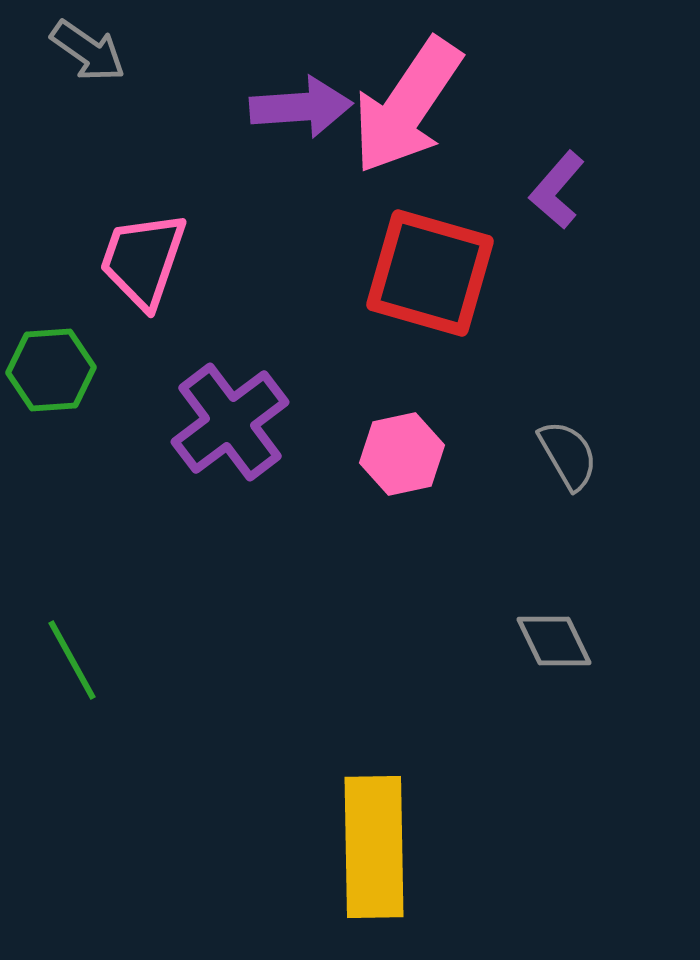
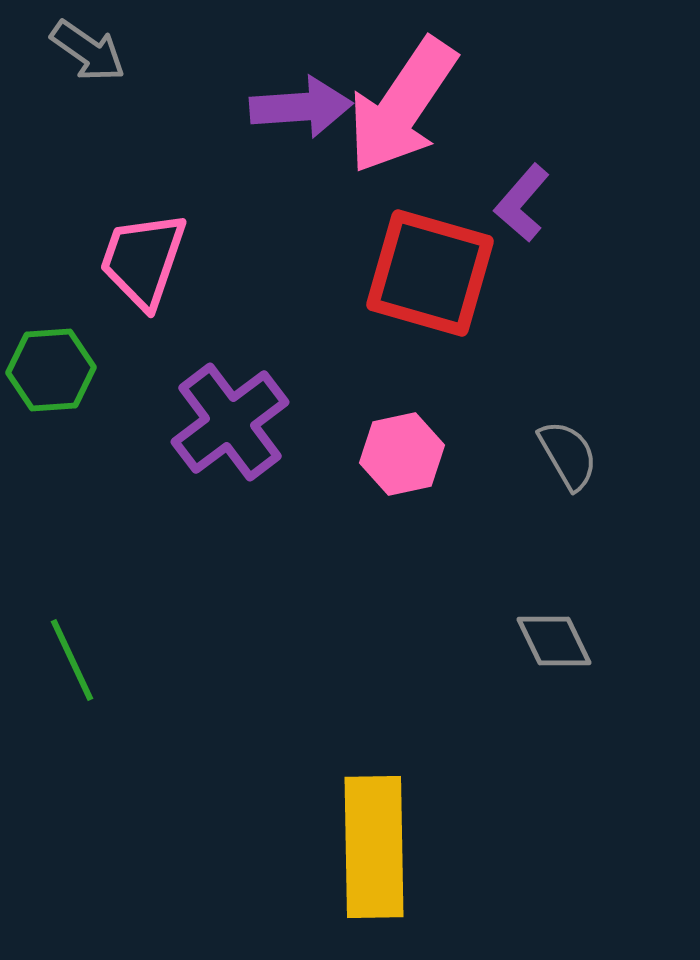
pink arrow: moved 5 px left
purple L-shape: moved 35 px left, 13 px down
green line: rotated 4 degrees clockwise
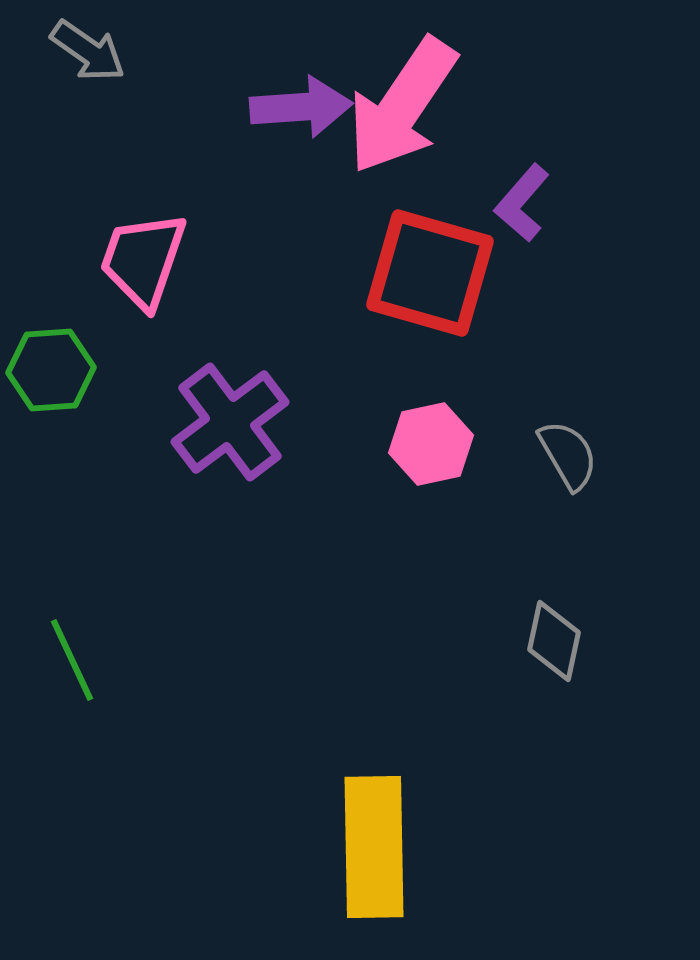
pink hexagon: moved 29 px right, 10 px up
gray diamond: rotated 38 degrees clockwise
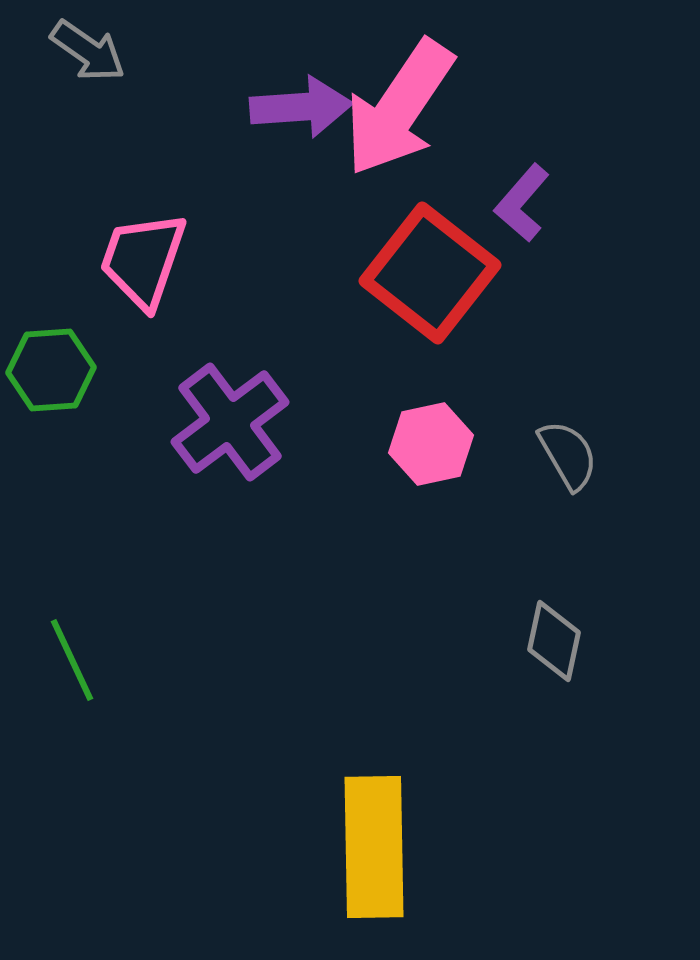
pink arrow: moved 3 px left, 2 px down
red square: rotated 22 degrees clockwise
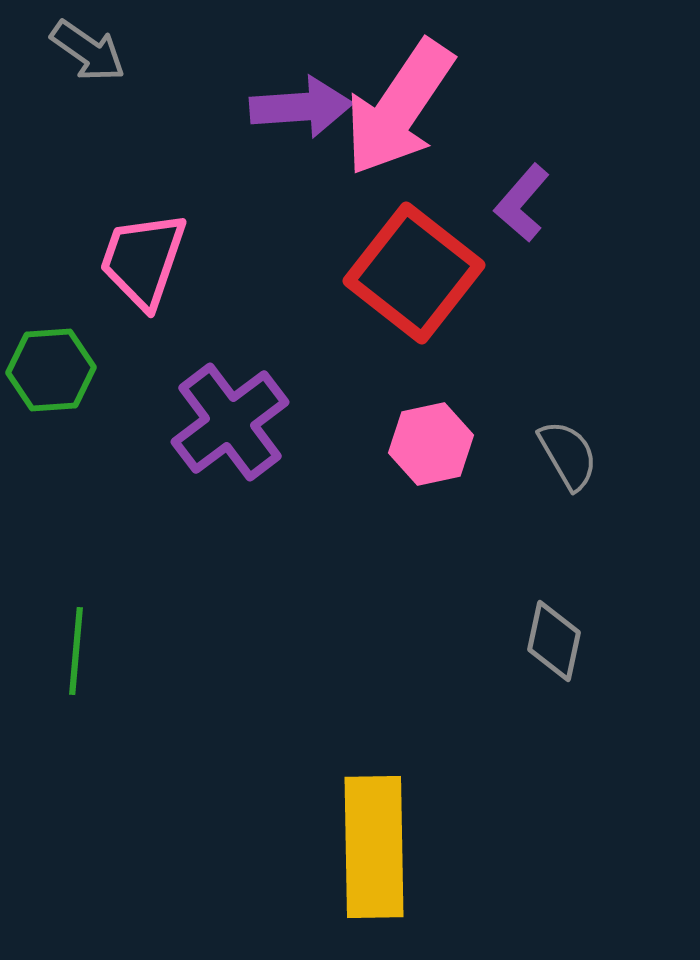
red square: moved 16 px left
green line: moved 4 px right, 9 px up; rotated 30 degrees clockwise
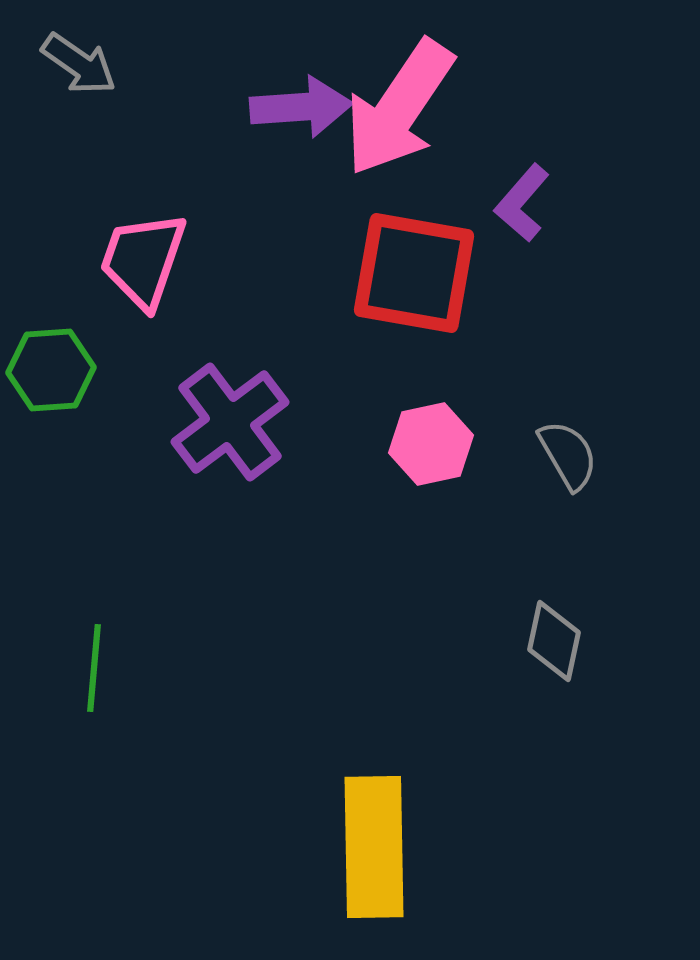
gray arrow: moved 9 px left, 13 px down
red square: rotated 28 degrees counterclockwise
green line: moved 18 px right, 17 px down
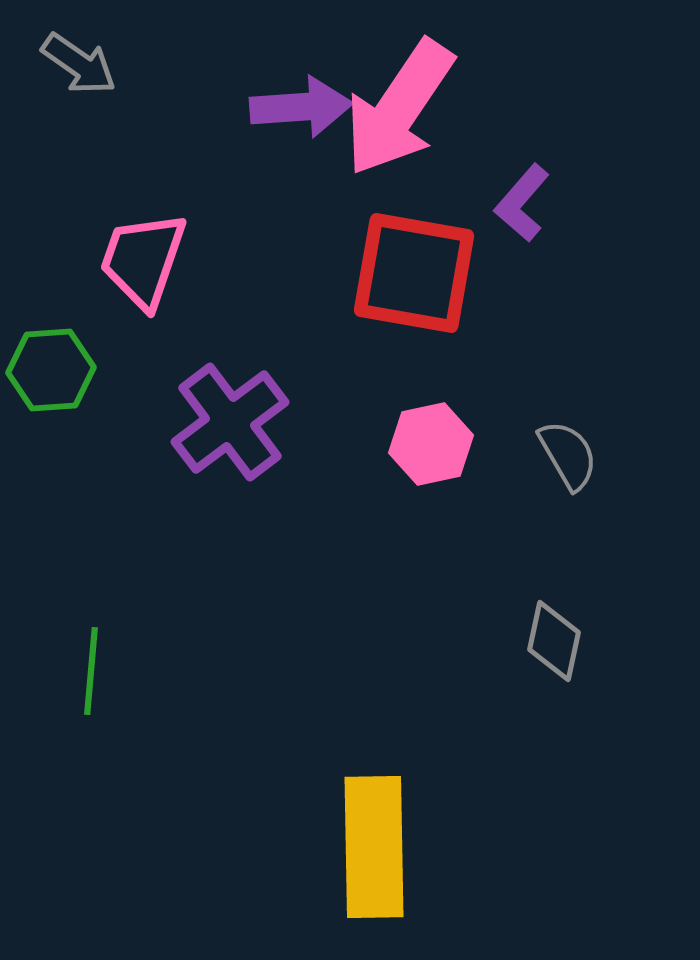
green line: moved 3 px left, 3 px down
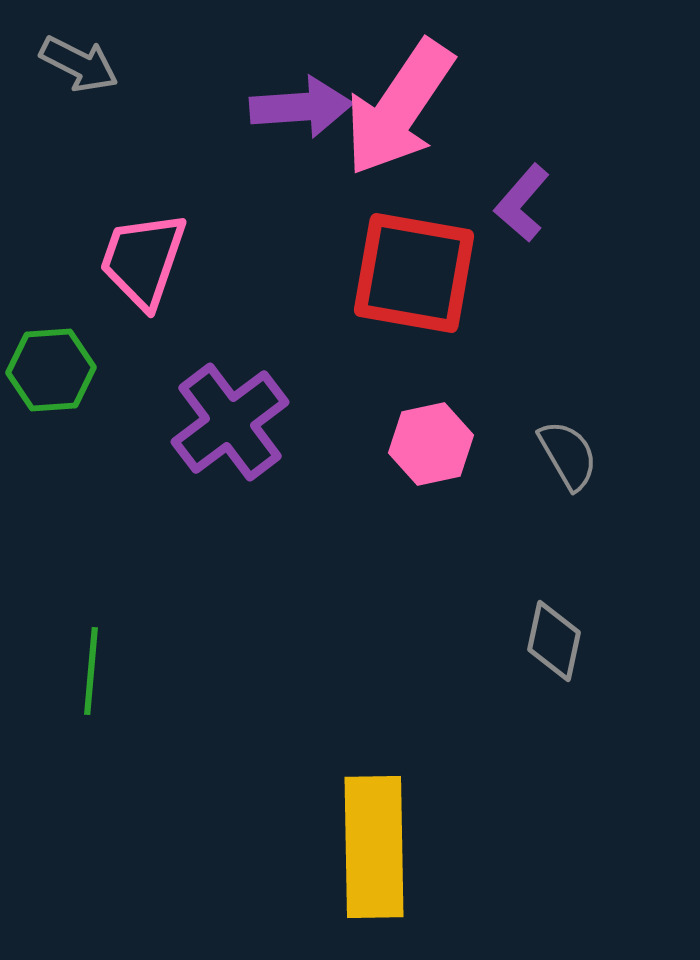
gray arrow: rotated 8 degrees counterclockwise
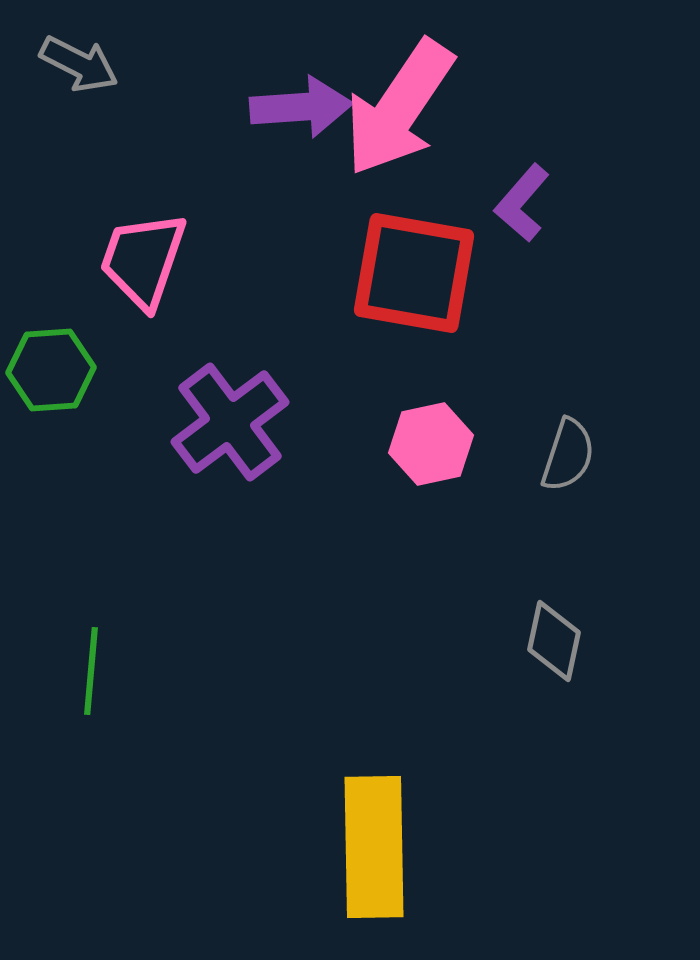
gray semicircle: rotated 48 degrees clockwise
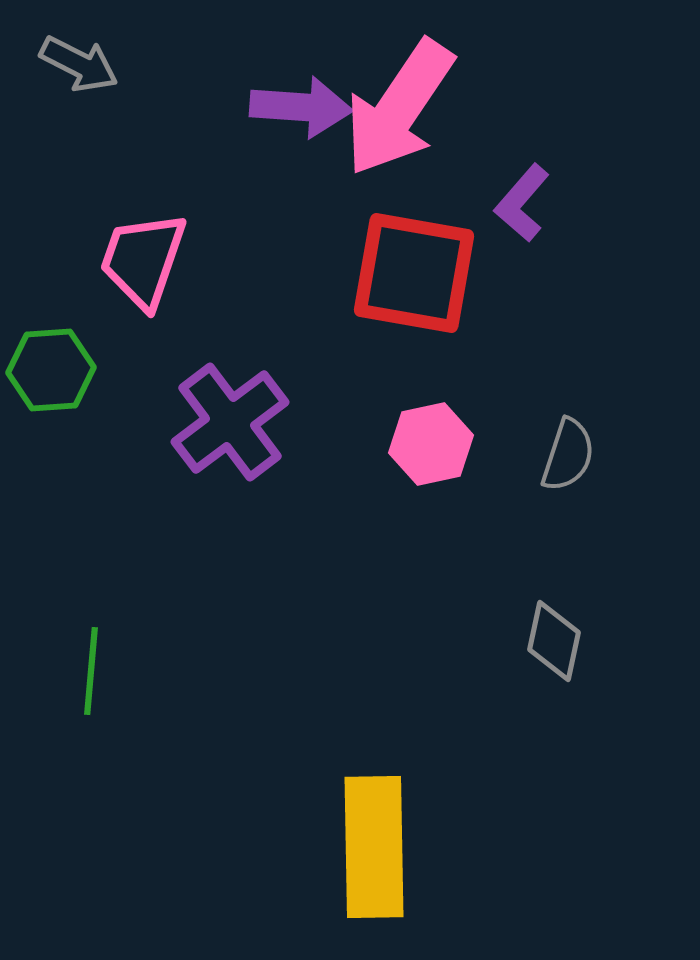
purple arrow: rotated 8 degrees clockwise
